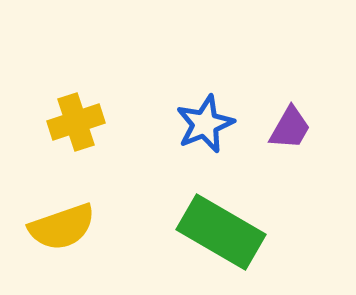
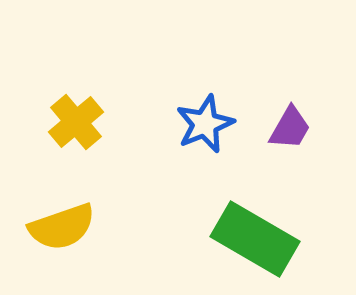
yellow cross: rotated 22 degrees counterclockwise
green rectangle: moved 34 px right, 7 px down
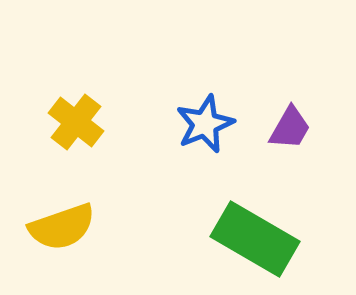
yellow cross: rotated 12 degrees counterclockwise
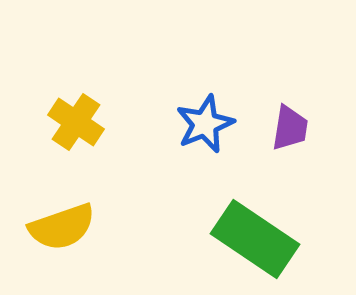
yellow cross: rotated 4 degrees counterclockwise
purple trapezoid: rotated 21 degrees counterclockwise
green rectangle: rotated 4 degrees clockwise
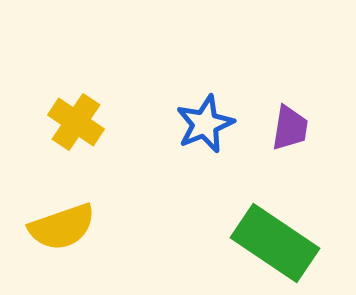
green rectangle: moved 20 px right, 4 px down
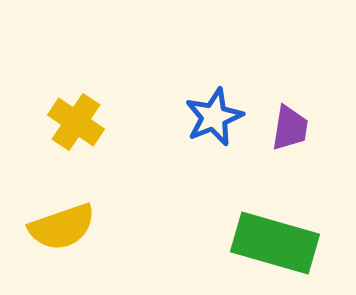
blue star: moved 9 px right, 7 px up
green rectangle: rotated 18 degrees counterclockwise
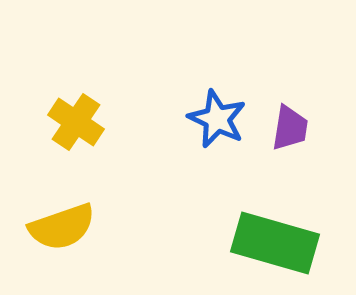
blue star: moved 3 px right, 2 px down; rotated 24 degrees counterclockwise
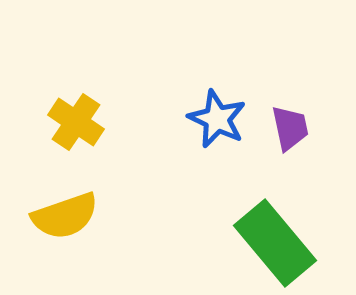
purple trapezoid: rotated 21 degrees counterclockwise
yellow semicircle: moved 3 px right, 11 px up
green rectangle: rotated 34 degrees clockwise
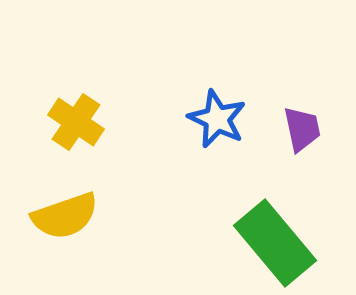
purple trapezoid: moved 12 px right, 1 px down
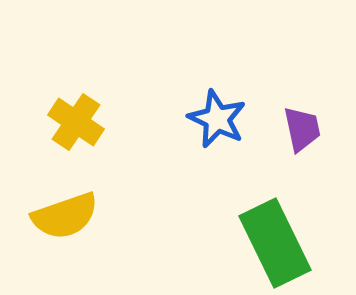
green rectangle: rotated 14 degrees clockwise
